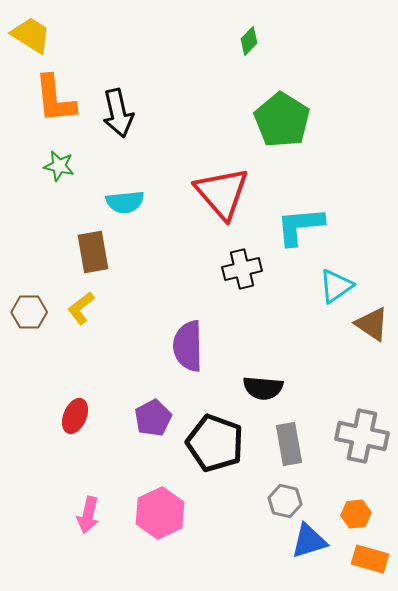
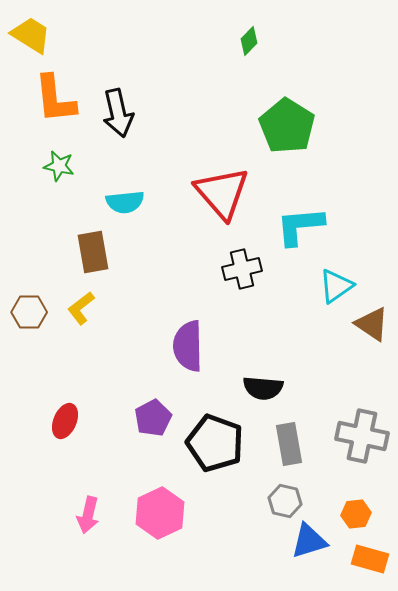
green pentagon: moved 5 px right, 6 px down
red ellipse: moved 10 px left, 5 px down
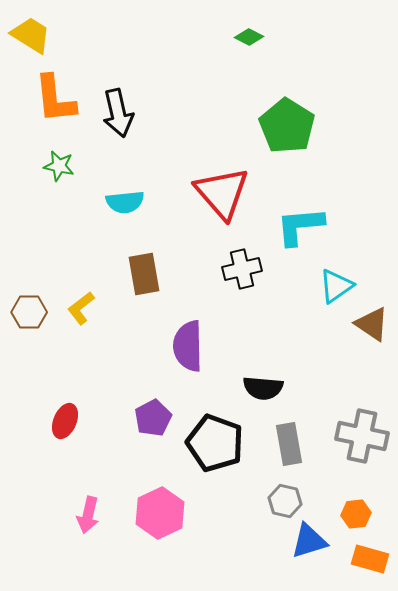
green diamond: moved 4 px up; rotated 72 degrees clockwise
brown rectangle: moved 51 px right, 22 px down
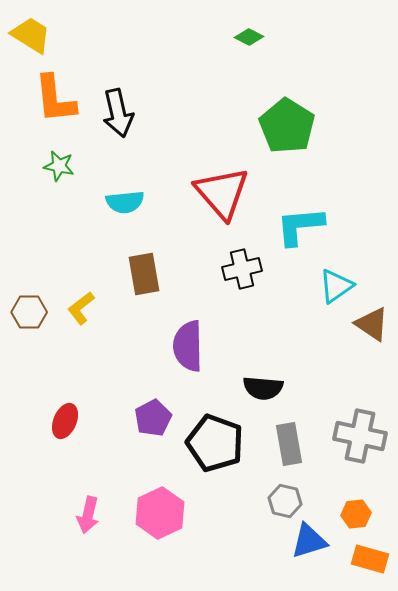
gray cross: moved 2 px left
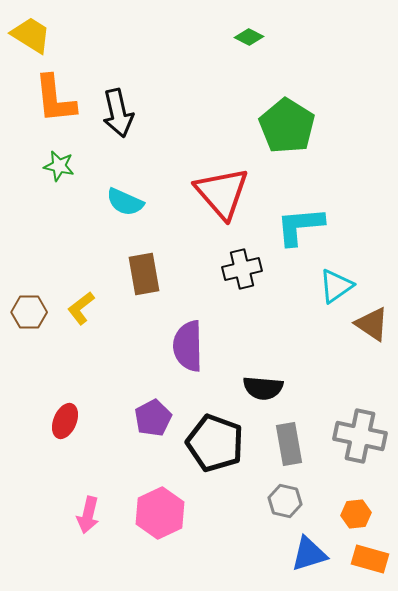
cyan semicircle: rotated 30 degrees clockwise
blue triangle: moved 13 px down
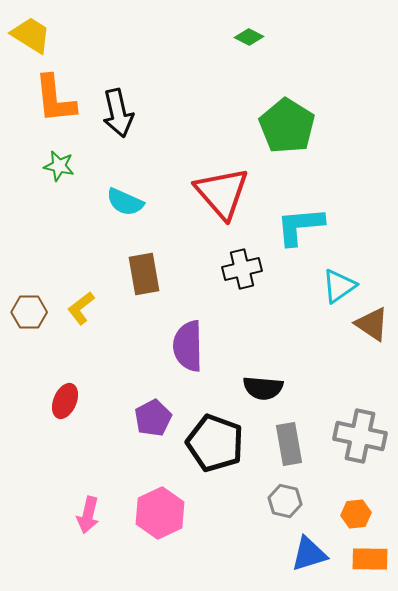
cyan triangle: moved 3 px right
red ellipse: moved 20 px up
orange rectangle: rotated 15 degrees counterclockwise
